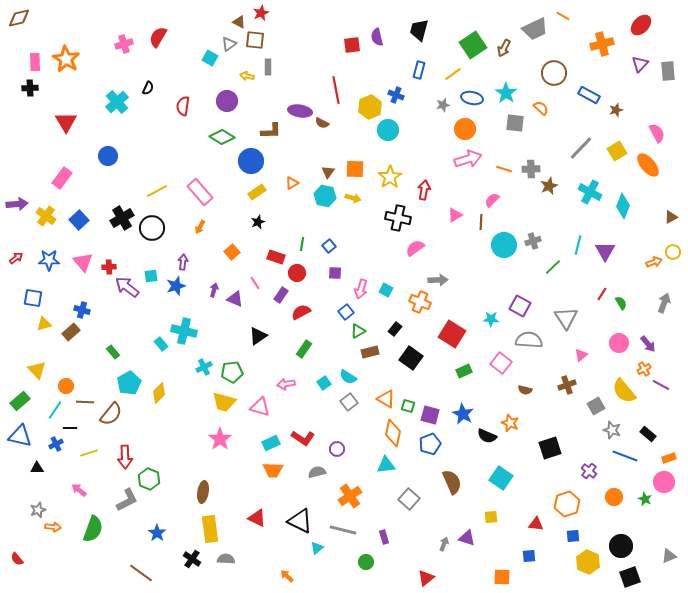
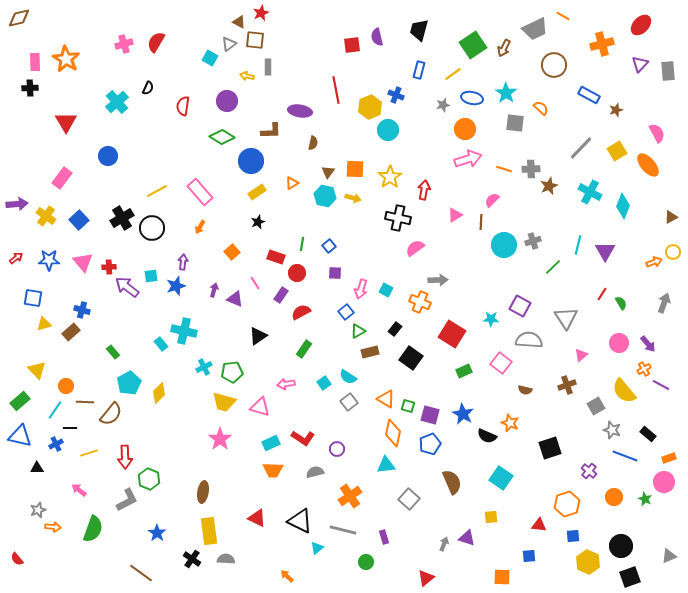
red semicircle at (158, 37): moved 2 px left, 5 px down
brown circle at (554, 73): moved 8 px up
brown semicircle at (322, 123): moved 9 px left, 20 px down; rotated 104 degrees counterclockwise
gray semicircle at (317, 472): moved 2 px left
red triangle at (536, 524): moved 3 px right, 1 px down
yellow rectangle at (210, 529): moved 1 px left, 2 px down
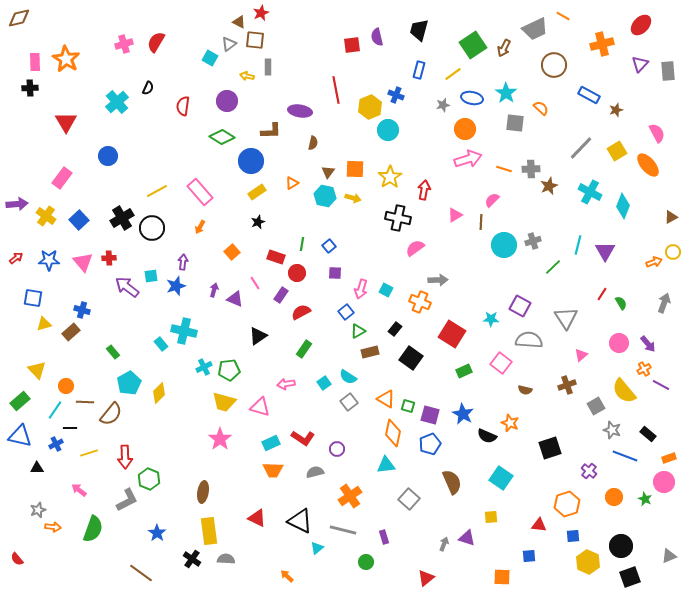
red cross at (109, 267): moved 9 px up
green pentagon at (232, 372): moved 3 px left, 2 px up
